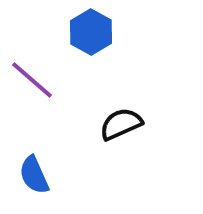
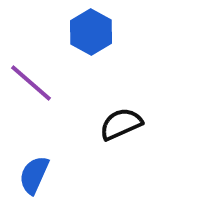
purple line: moved 1 px left, 3 px down
blue semicircle: rotated 48 degrees clockwise
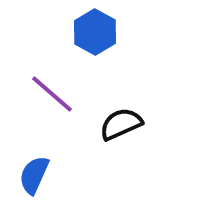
blue hexagon: moved 4 px right
purple line: moved 21 px right, 11 px down
